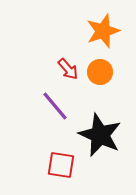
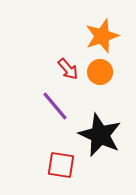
orange star: moved 1 px left, 5 px down
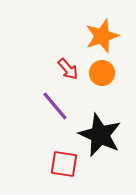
orange circle: moved 2 px right, 1 px down
red square: moved 3 px right, 1 px up
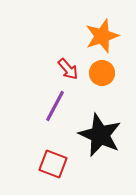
purple line: rotated 68 degrees clockwise
red square: moved 11 px left; rotated 12 degrees clockwise
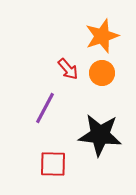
purple line: moved 10 px left, 2 px down
black star: rotated 18 degrees counterclockwise
red square: rotated 20 degrees counterclockwise
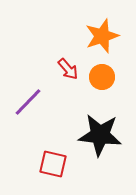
orange circle: moved 4 px down
purple line: moved 17 px left, 6 px up; rotated 16 degrees clockwise
red square: rotated 12 degrees clockwise
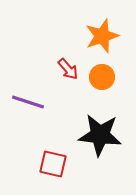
purple line: rotated 64 degrees clockwise
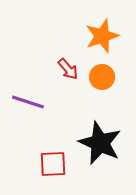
black star: moved 8 px down; rotated 18 degrees clockwise
red square: rotated 16 degrees counterclockwise
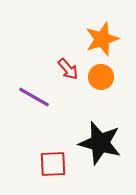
orange star: moved 3 px down
orange circle: moved 1 px left
purple line: moved 6 px right, 5 px up; rotated 12 degrees clockwise
black star: rotated 9 degrees counterclockwise
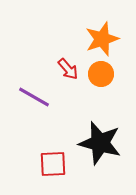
orange circle: moved 3 px up
